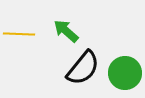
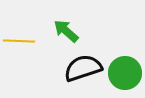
yellow line: moved 7 px down
black semicircle: rotated 147 degrees counterclockwise
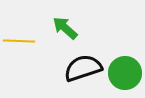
green arrow: moved 1 px left, 3 px up
